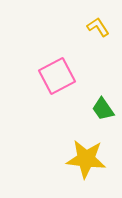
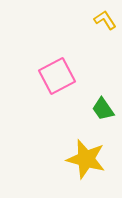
yellow L-shape: moved 7 px right, 7 px up
yellow star: rotated 9 degrees clockwise
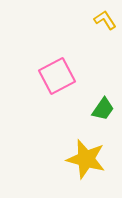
green trapezoid: rotated 110 degrees counterclockwise
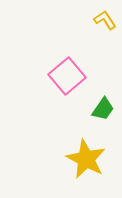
pink square: moved 10 px right; rotated 12 degrees counterclockwise
yellow star: rotated 12 degrees clockwise
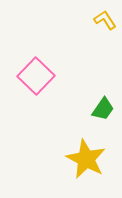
pink square: moved 31 px left; rotated 6 degrees counterclockwise
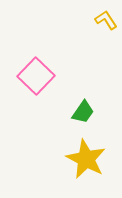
yellow L-shape: moved 1 px right
green trapezoid: moved 20 px left, 3 px down
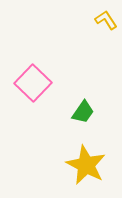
pink square: moved 3 px left, 7 px down
yellow star: moved 6 px down
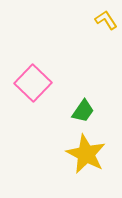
green trapezoid: moved 1 px up
yellow star: moved 11 px up
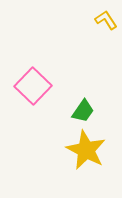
pink square: moved 3 px down
yellow star: moved 4 px up
